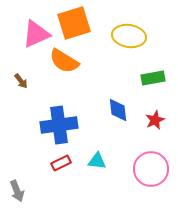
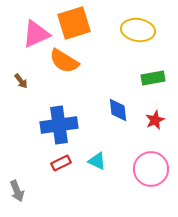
yellow ellipse: moved 9 px right, 6 px up
cyan triangle: rotated 18 degrees clockwise
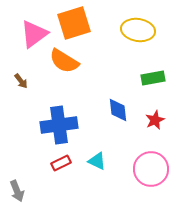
pink triangle: moved 2 px left; rotated 12 degrees counterclockwise
